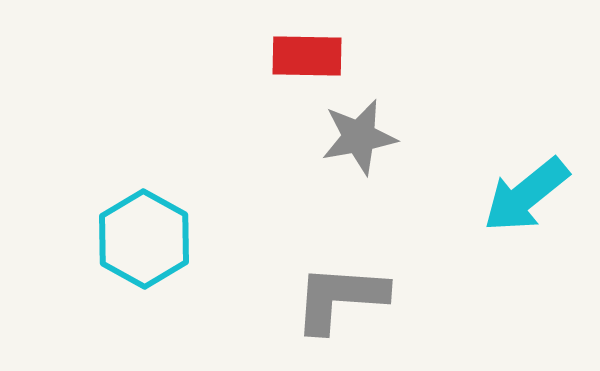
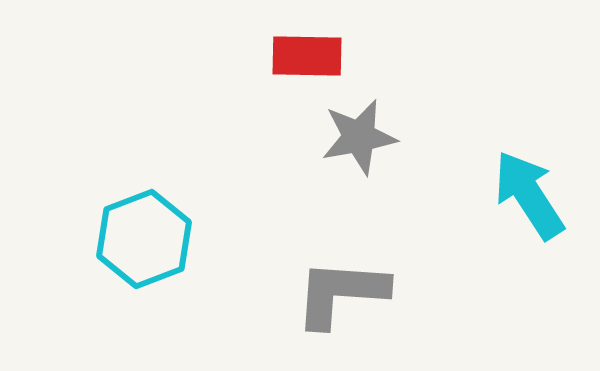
cyan arrow: moved 3 px right; rotated 96 degrees clockwise
cyan hexagon: rotated 10 degrees clockwise
gray L-shape: moved 1 px right, 5 px up
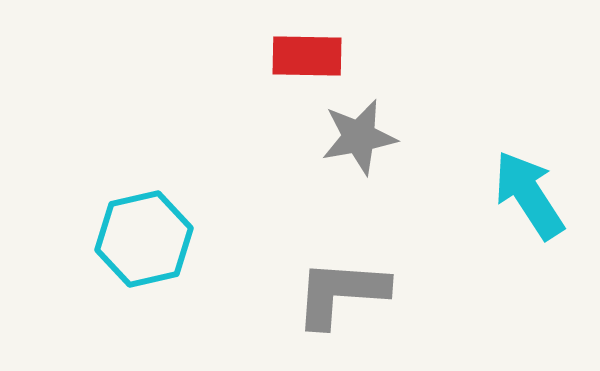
cyan hexagon: rotated 8 degrees clockwise
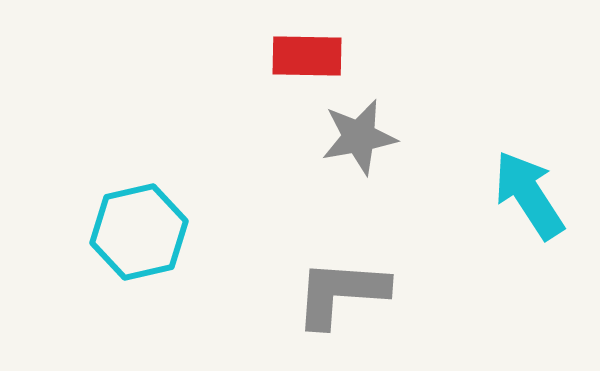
cyan hexagon: moved 5 px left, 7 px up
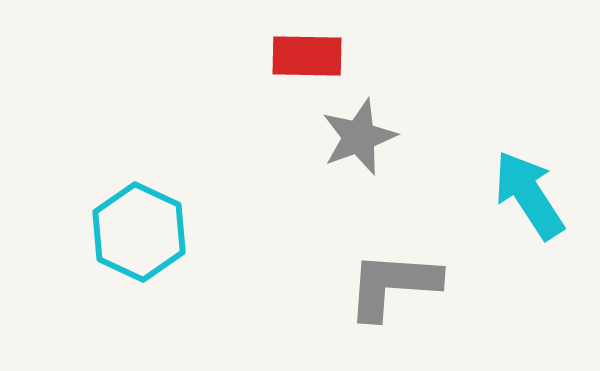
gray star: rotated 10 degrees counterclockwise
cyan hexagon: rotated 22 degrees counterclockwise
gray L-shape: moved 52 px right, 8 px up
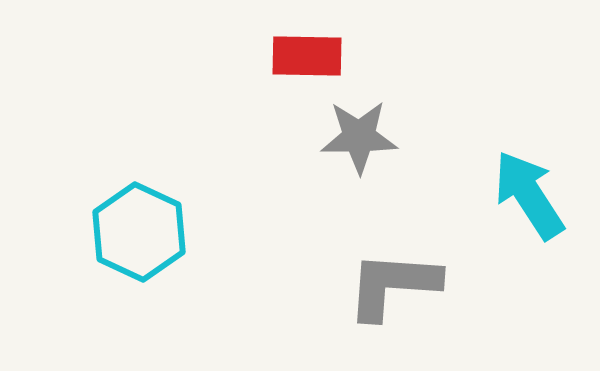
gray star: rotated 20 degrees clockwise
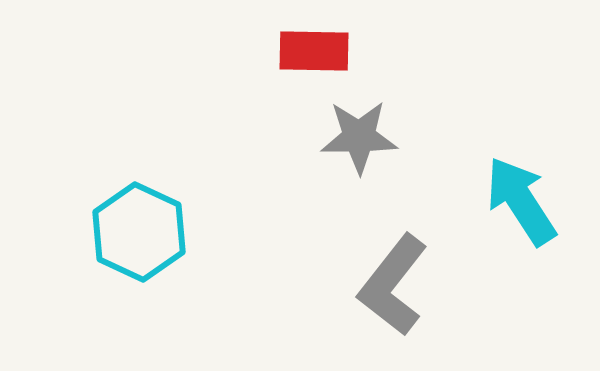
red rectangle: moved 7 px right, 5 px up
cyan arrow: moved 8 px left, 6 px down
gray L-shape: rotated 56 degrees counterclockwise
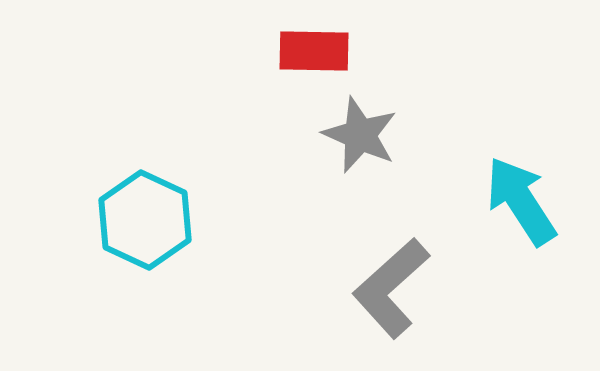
gray star: moved 1 px right, 2 px up; rotated 24 degrees clockwise
cyan hexagon: moved 6 px right, 12 px up
gray L-shape: moved 2 px left, 3 px down; rotated 10 degrees clockwise
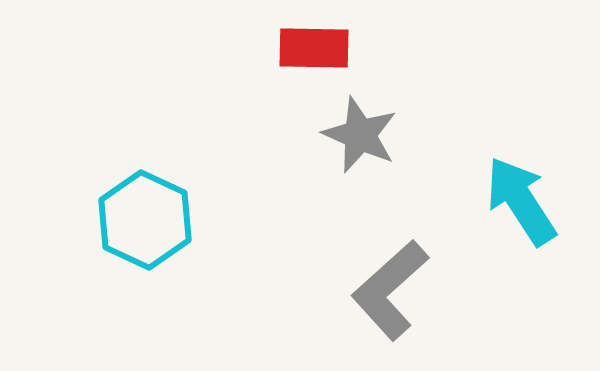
red rectangle: moved 3 px up
gray L-shape: moved 1 px left, 2 px down
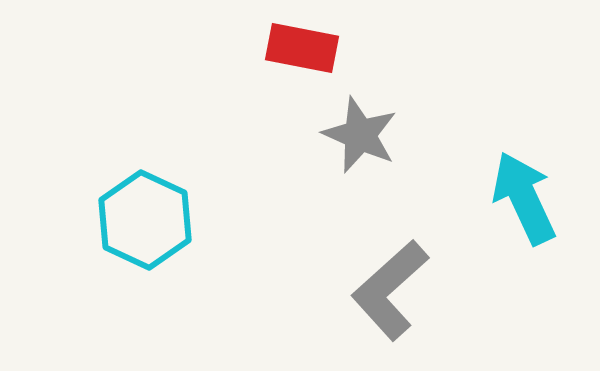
red rectangle: moved 12 px left; rotated 10 degrees clockwise
cyan arrow: moved 3 px right, 3 px up; rotated 8 degrees clockwise
